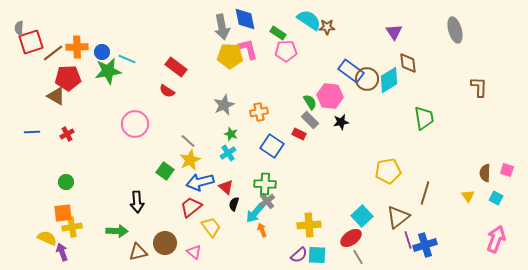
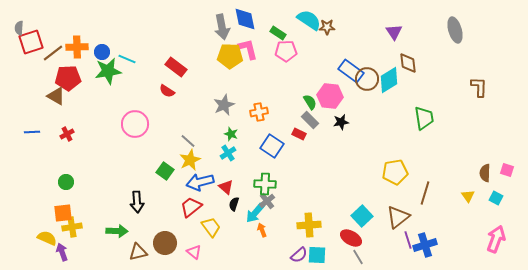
yellow pentagon at (388, 171): moved 7 px right, 1 px down
red ellipse at (351, 238): rotated 65 degrees clockwise
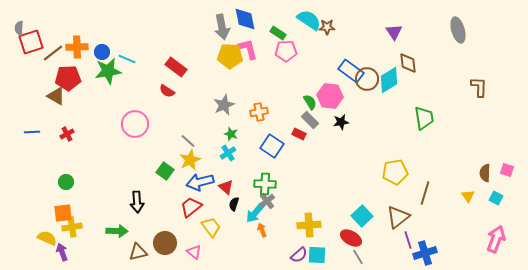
gray ellipse at (455, 30): moved 3 px right
blue cross at (425, 245): moved 8 px down
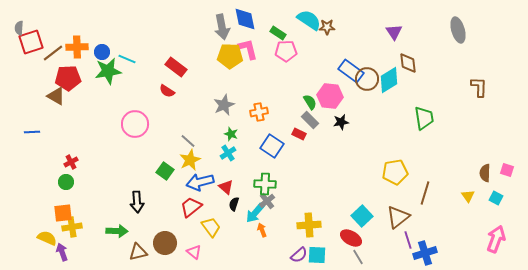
red cross at (67, 134): moved 4 px right, 28 px down
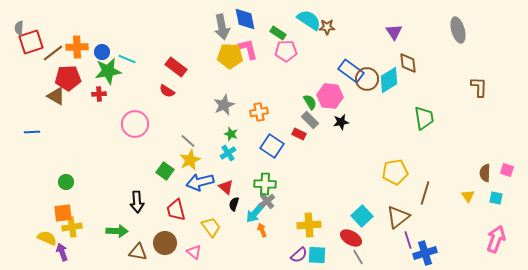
red cross at (71, 162): moved 28 px right, 68 px up; rotated 24 degrees clockwise
cyan square at (496, 198): rotated 16 degrees counterclockwise
red trapezoid at (191, 207): moved 15 px left, 3 px down; rotated 65 degrees counterclockwise
brown triangle at (138, 252): rotated 24 degrees clockwise
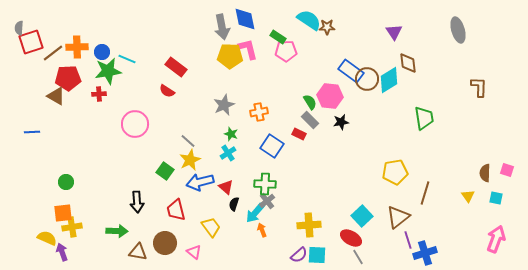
green rectangle at (278, 33): moved 4 px down
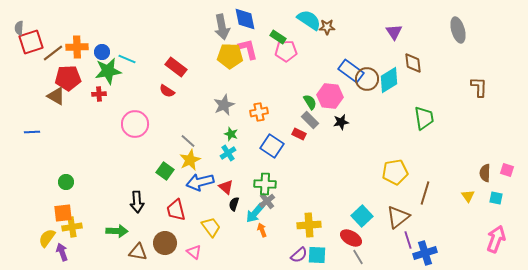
brown diamond at (408, 63): moved 5 px right
yellow semicircle at (47, 238): rotated 78 degrees counterclockwise
